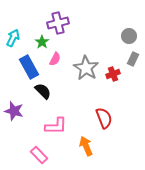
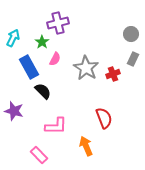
gray circle: moved 2 px right, 2 px up
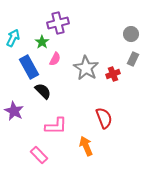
purple star: rotated 12 degrees clockwise
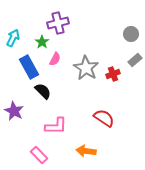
gray rectangle: moved 2 px right, 1 px down; rotated 24 degrees clockwise
red semicircle: rotated 35 degrees counterclockwise
orange arrow: moved 5 px down; rotated 60 degrees counterclockwise
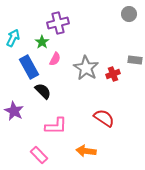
gray circle: moved 2 px left, 20 px up
gray rectangle: rotated 48 degrees clockwise
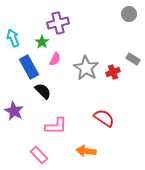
cyan arrow: rotated 48 degrees counterclockwise
gray rectangle: moved 2 px left, 1 px up; rotated 24 degrees clockwise
red cross: moved 2 px up
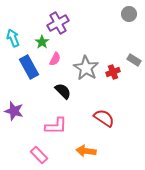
purple cross: rotated 15 degrees counterclockwise
gray rectangle: moved 1 px right, 1 px down
black semicircle: moved 20 px right
purple star: rotated 12 degrees counterclockwise
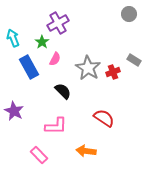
gray star: moved 2 px right
purple star: rotated 12 degrees clockwise
